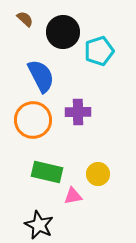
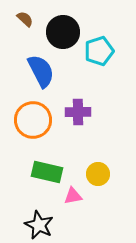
blue semicircle: moved 5 px up
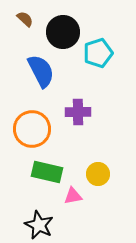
cyan pentagon: moved 1 px left, 2 px down
orange circle: moved 1 px left, 9 px down
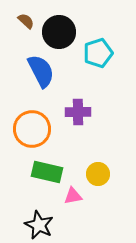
brown semicircle: moved 1 px right, 2 px down
black circle: moved 4 px left
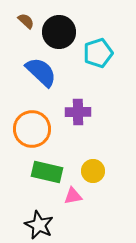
blue semicircle: moved 1 px down; rotated 20 degrees counterclockwise
yellow circle: moved 5 px left, 3 px up
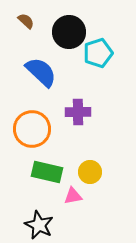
black circle: moved 10 px right
yellow circle: moved 3 px left, 1 px down
